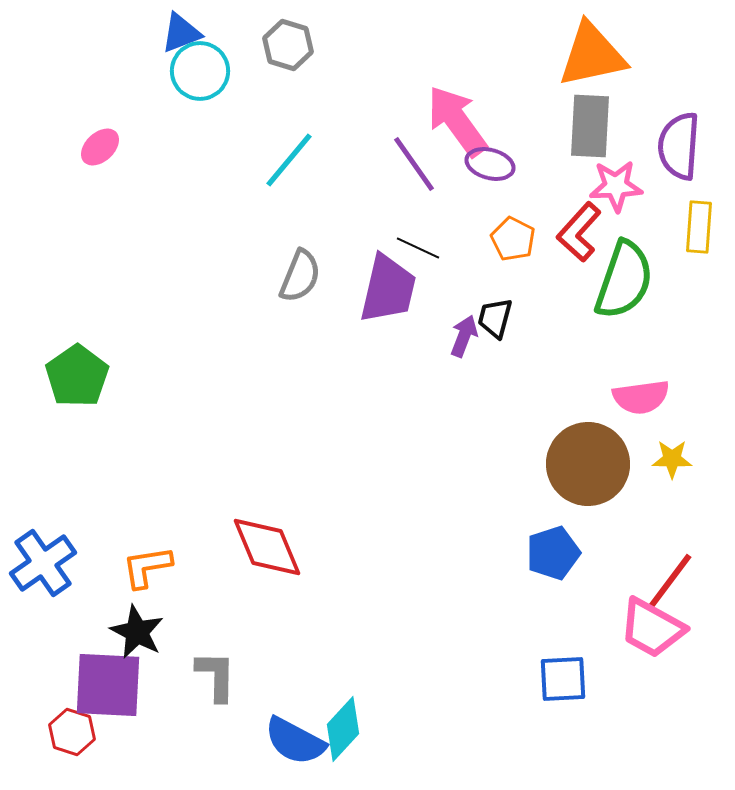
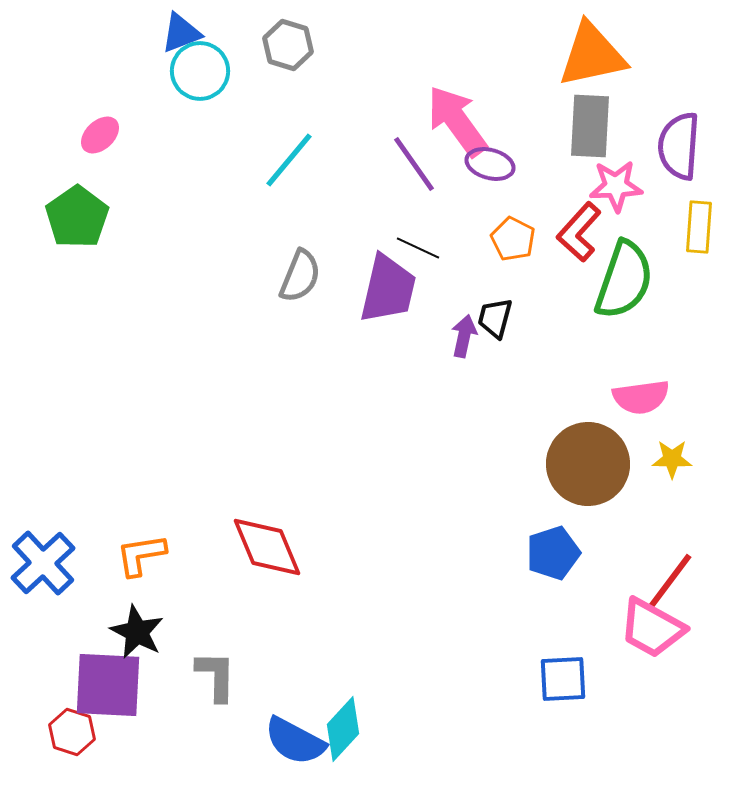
pink ellipse: moved 12 px up
purple arrow: rotated 9 degrees counterclockwise
green pentagon: moved 159 px up
blue cross: rotated 8 degrees counterclockwise
orange L-shape: moved 6 px left, 12 px up
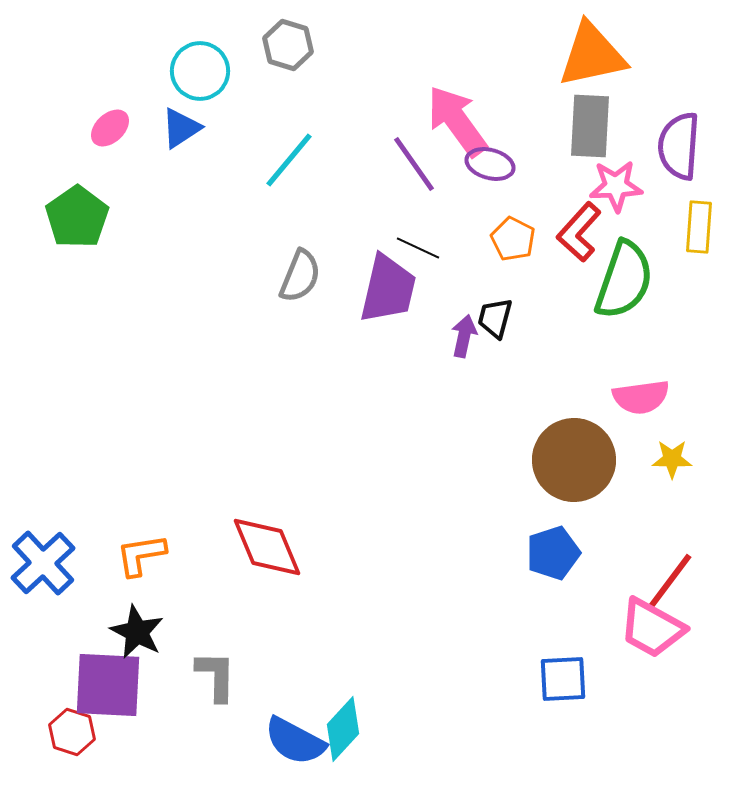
blue triangle: moved 95 px down; rotated 12 degrees counterclockwise
pink ellipse: moved 10 px right, 7 px up
brown circle: moved 14 px left, 4 px up
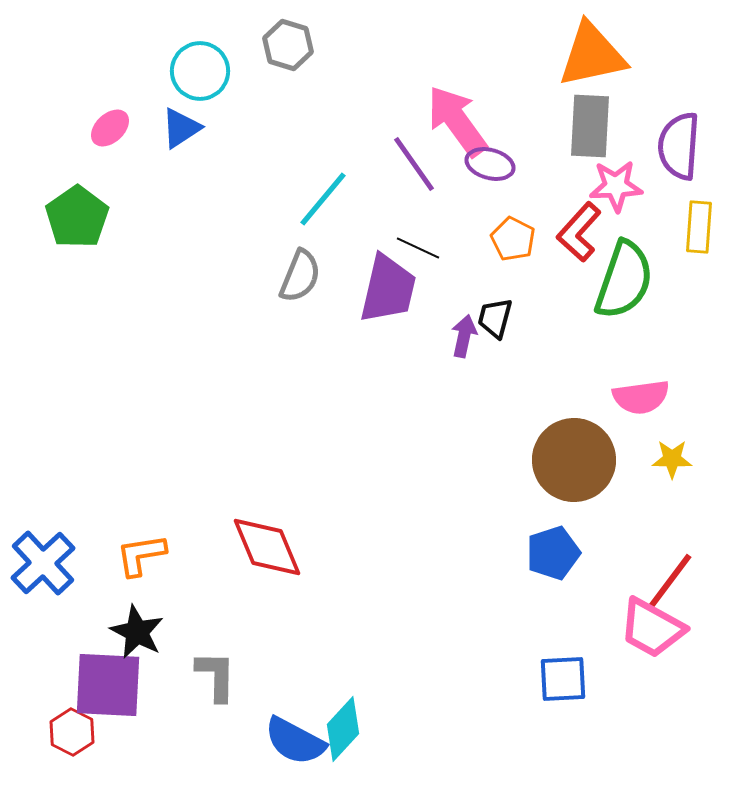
cyan line: moved 34 px right, 39 px down
red hexagon: rotated 9 degrees clockwise
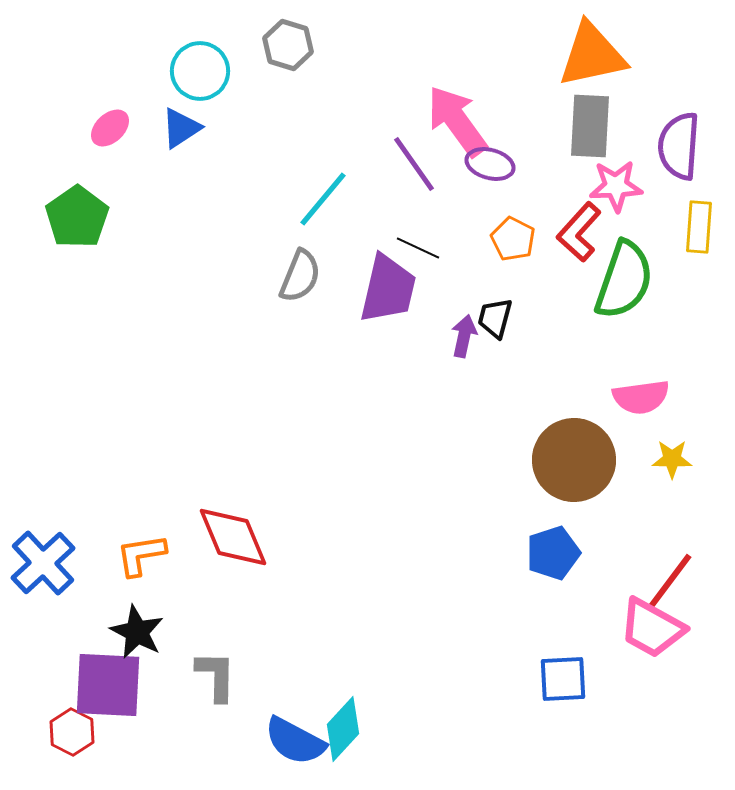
red diamond: moved 34 px left, 10 px up
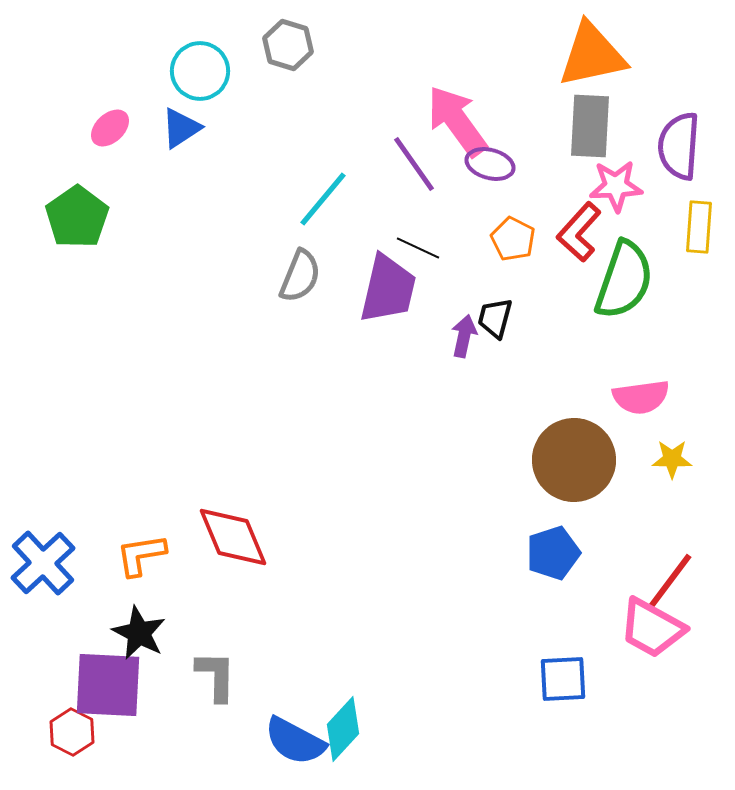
black star: moved 2 px right, 1 px down
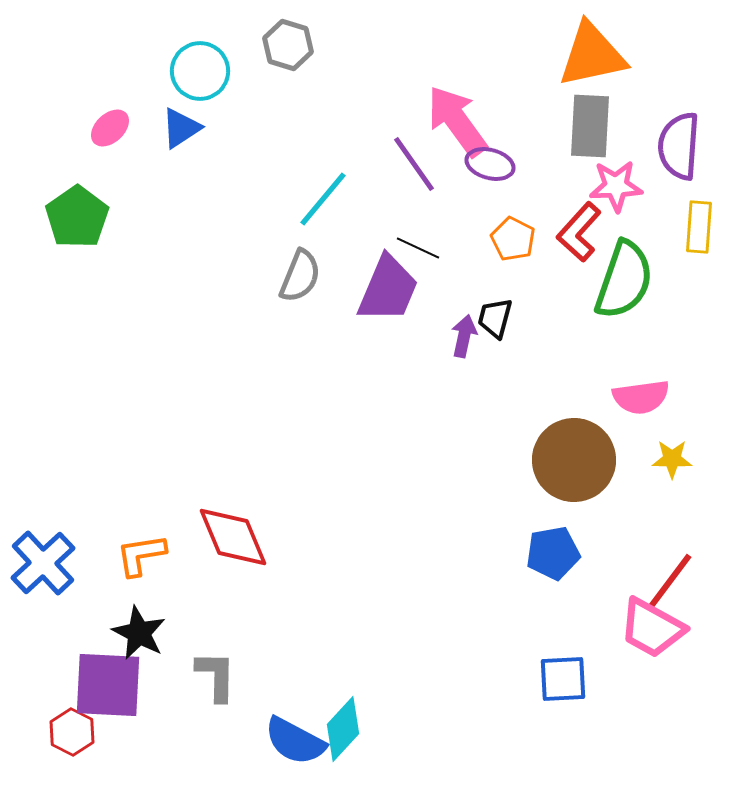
purple trapezoid: rotated 10 degrees clockwise
blue pentagon: rotated 8 degrees clockwise
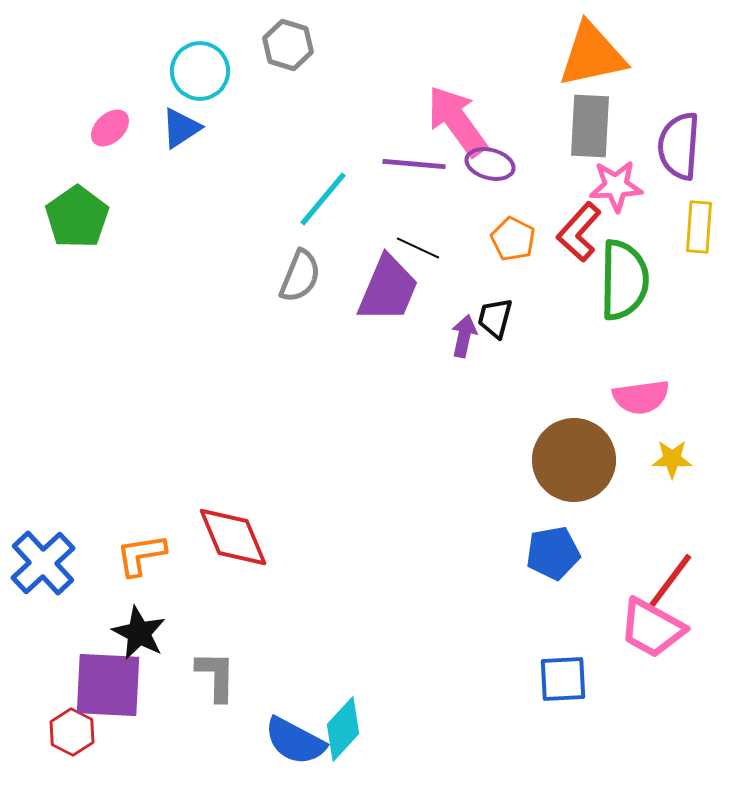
purple line: rotated 50 degrees counterclockwise
green semicircle: rotated 18 degrees counterclockwise
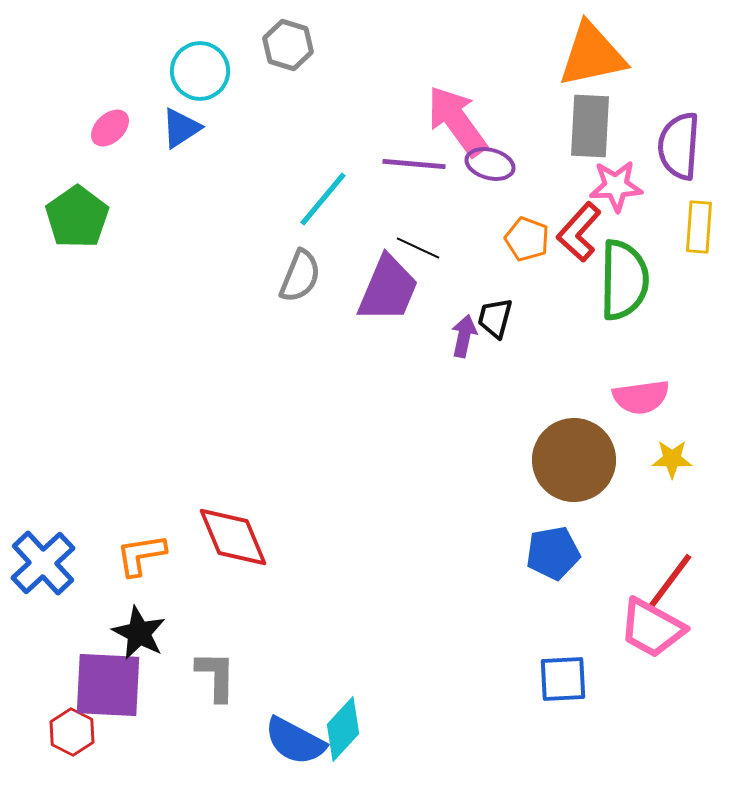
orange pentagon: moved 14 px right; rotated 6 degrees counterclockwise
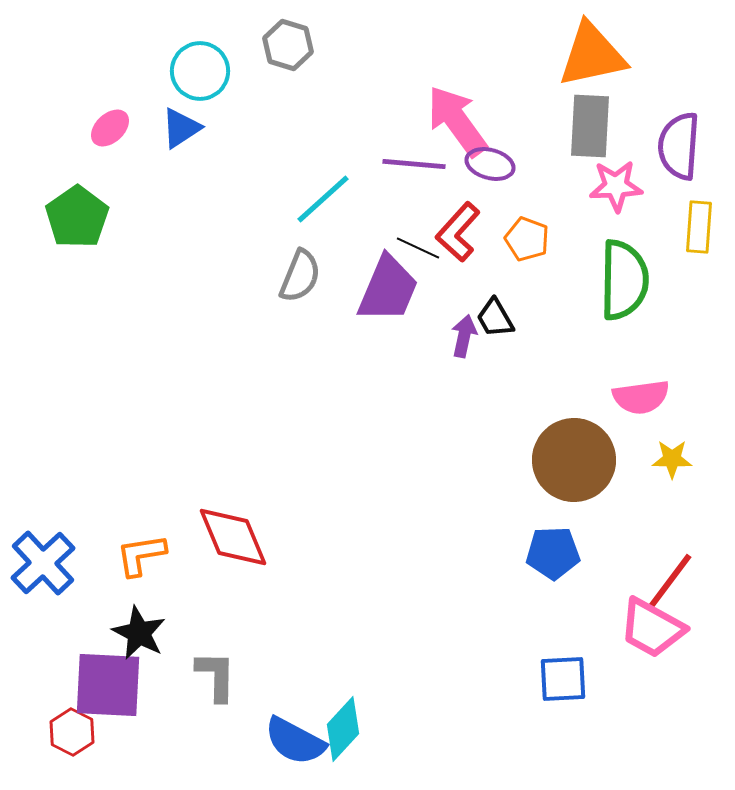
cyan line: rotated 8 degrees clockwise
red L-shape: moved 121 px left
black trapezoid: rotated 45 degrees counterclockwise
blue pentagon: rotated 8 degrees clockwise
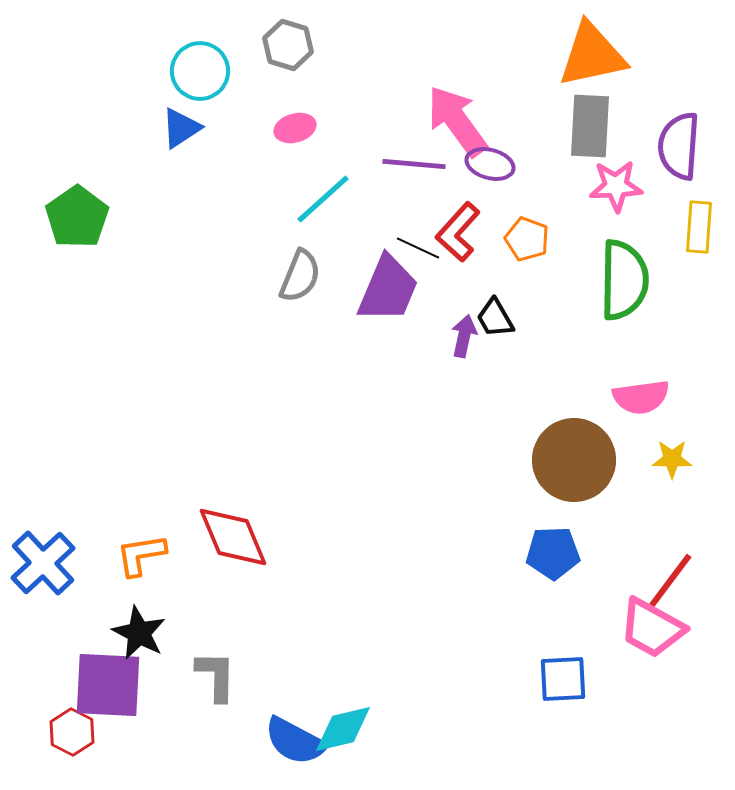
pink ellipse: moved 185 px right; rotated 27 degrees clockwise
cyan diamond: rotated 34 degrees clockwise
